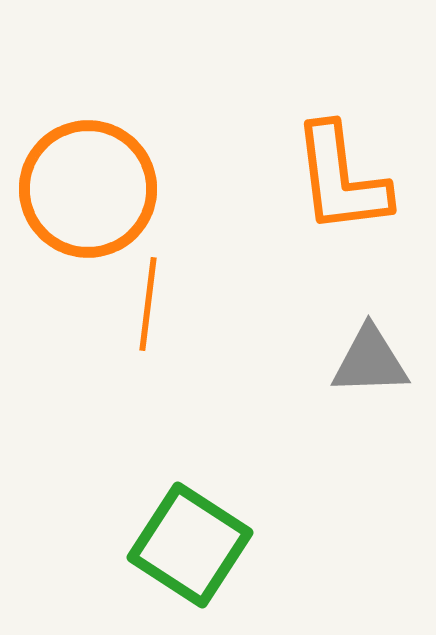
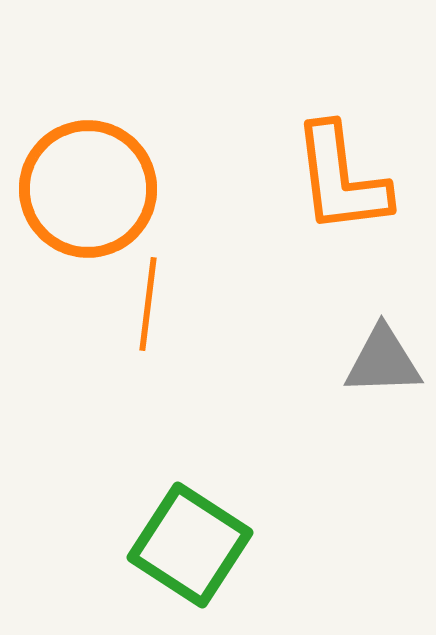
gray triangle: moved 13 px right
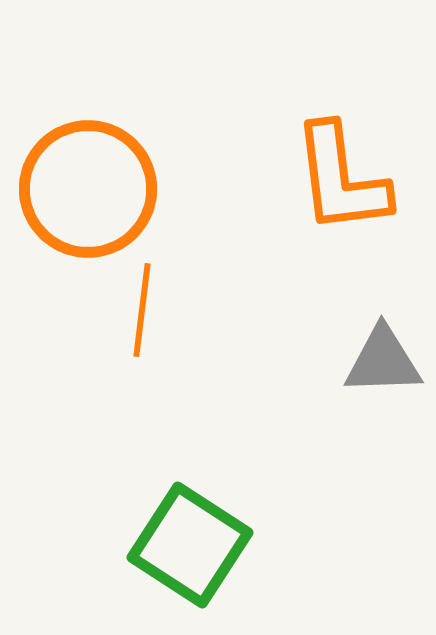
orange line: moved 6 px left, 6 px down
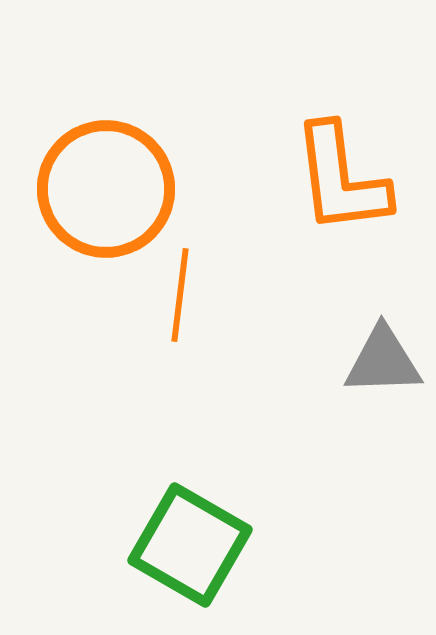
orange circle: moved 18 px right
orange line: moved 38 px right, 15 px up
green square: rotated 3 degrees counterclockwise
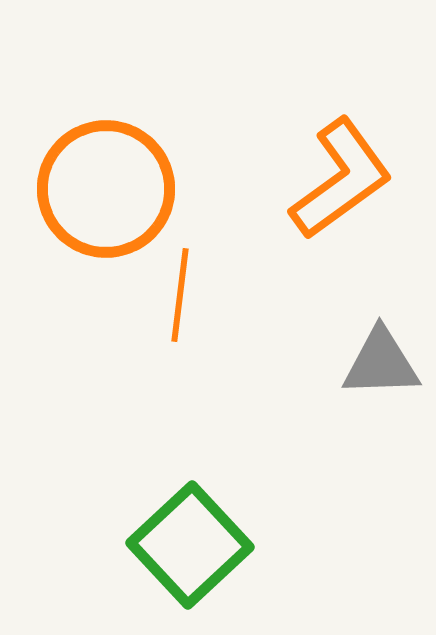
orange L-shape: rotated 119 degrees counterclockwise
gray triangle: moved 2 px left, 2 px down
green square: rotated 17 degrees clockwise
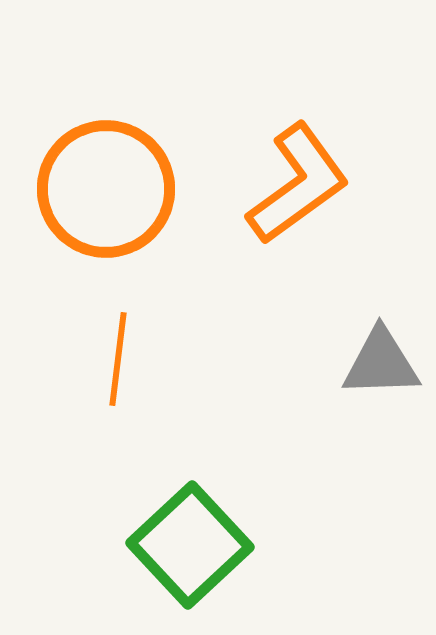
orange L-shape: moved 43 px left, 5 px down
orange line: moved 62 px left, 64 px down
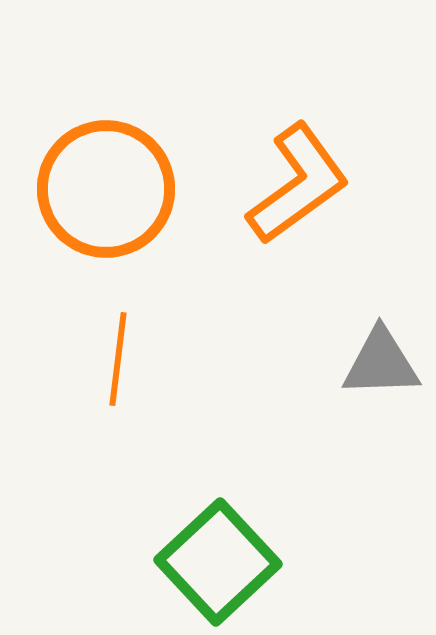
green square: moved 28 px right, 17 px down
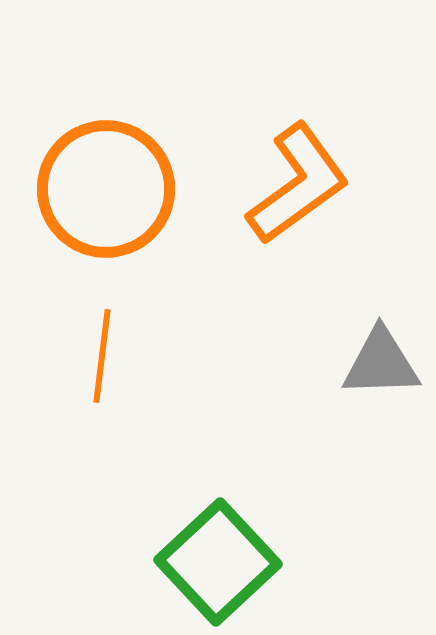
orange line: moved 16 px left, 3 px up
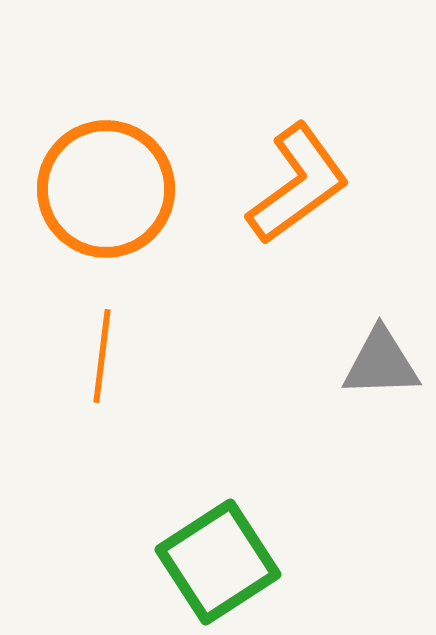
green square: rotated 10 degrees clockwise
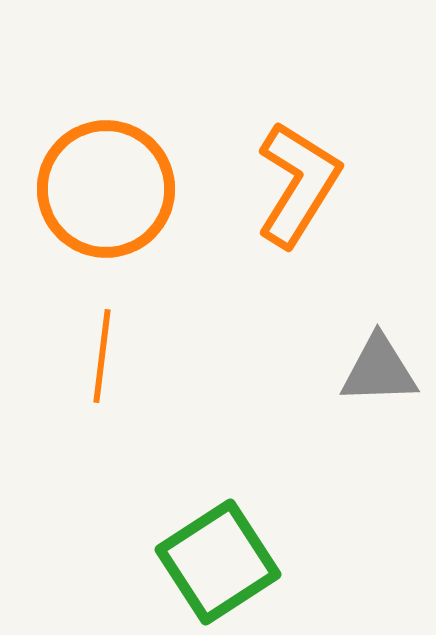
orange L-shape: rotated 22 degrees counterclockwise
gray triangle: moved 2 px left, 7 px down
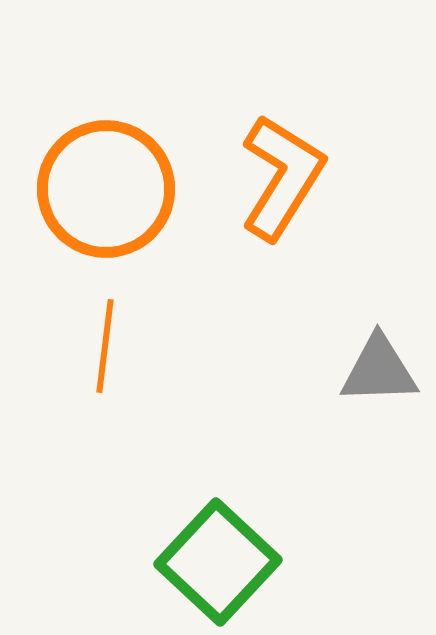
orange L-shape: moved 16 px left, 7 px up
orange line: moved 3 px right, 10 px up
green square: rotated 14 degrees counterclockwise
